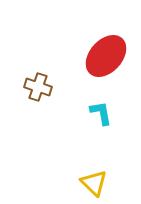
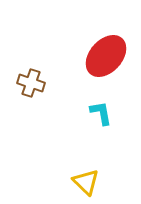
brown cross: moved 7 px left, 4 px up
yellow triangle: moved 8 px left, 1 px up
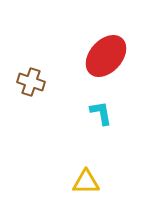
brown cross: moved 1 px up
yellow triangle: rotated 44 degrees counterclockwise
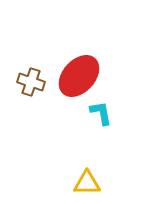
red ellipse: moved 27 px left, 20 px down
yellow triangle: moved 1 px right, 1 px down
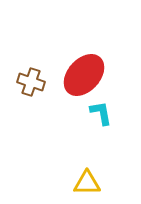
red ellipse: moved 5 px right, 1 px up
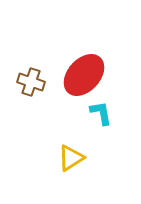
yellow triangle: moved 16 px left, 25 px up; rotated 32 degrees counterclockwise
